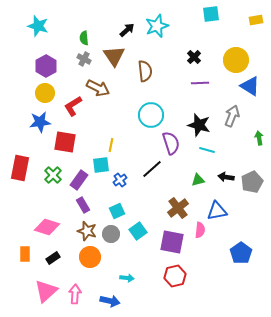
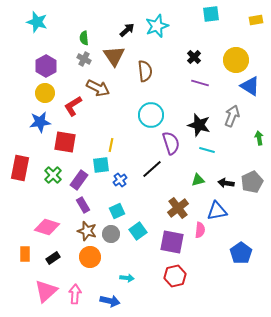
cyan star at (38, 26): moved 1 px left, 4 px up
purple line at (200, 83): rotated 18 degrees clockwise
black arrow at (226, 177): moved 6 px down
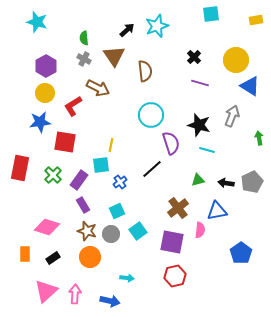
blue cross at (120, 180): moved 2 px down
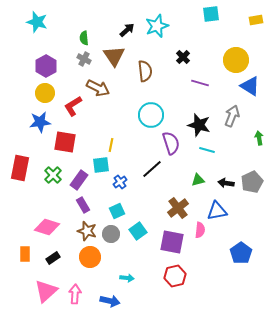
black cross at (194, 57): moved 11 px left
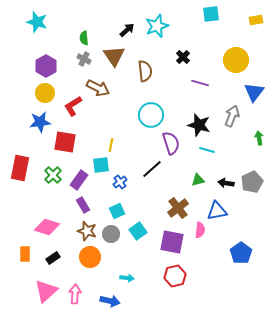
blue triangle at (250, 86): moved 4 px right, 6 px down; rotated 35 degrees clockwise
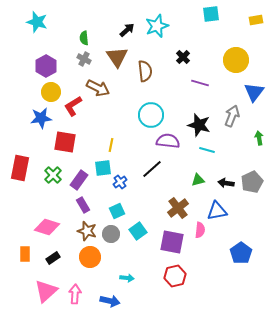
brown triangle at (114, 56): moved 3 px right, 1 px down
yellow circle at (45, 93): moved 6 px right, 1 px up
blue star at (40, 122): moved 1 px right, 4 px up
purple semicircle at (171, 143): moved 3 px left, 2 px up; rotated 65 degrees counterclockwise
cyan square at (101, 165): moved 2 px right, 3 px down
